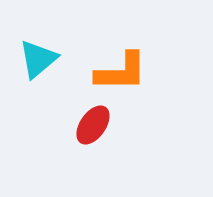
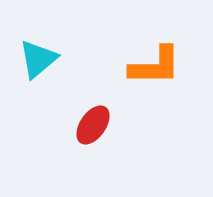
orange L-shape: moved 34 px right, 6 px up
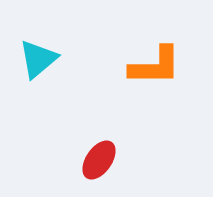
red ellipse: moved 6 px right, 35 px down
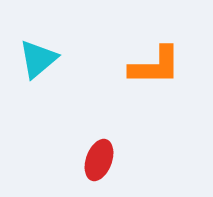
red ellipse: rotated 15 degrees counterclockwise
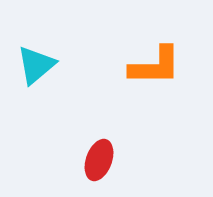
cyan triangle: moved 2 px left, 6 px down
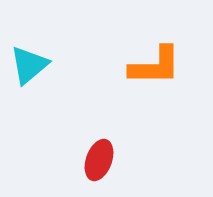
cyan triangle: moved 7 px left
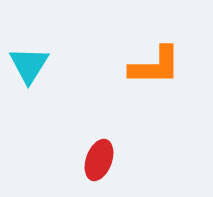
cyan triangle: rotated 18 degrees counterclockwise
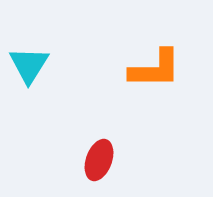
orange L-shape: moved 3 px down
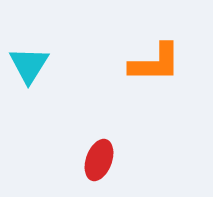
orange L-shape: moved 6 px up
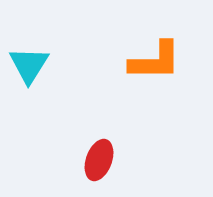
orange L-shape: moved 2 px up
